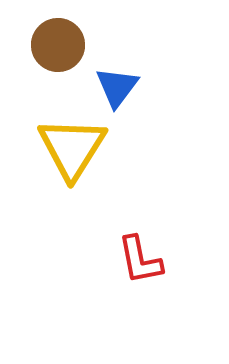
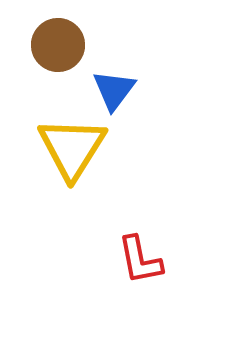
blue triangle: moved 3 px left, 3 px down
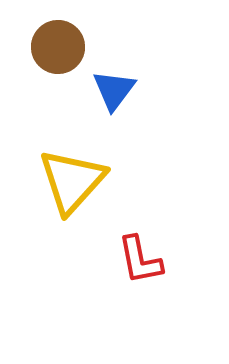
brown circle: moved 2 px down
yellow triangle: moved 33 px down; rotated 10 degrees clockwise
